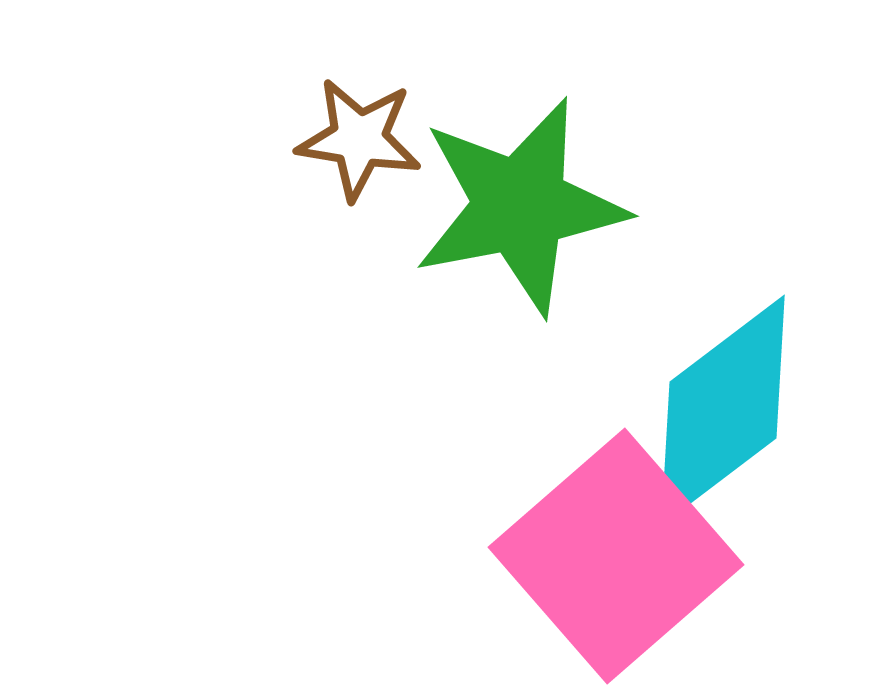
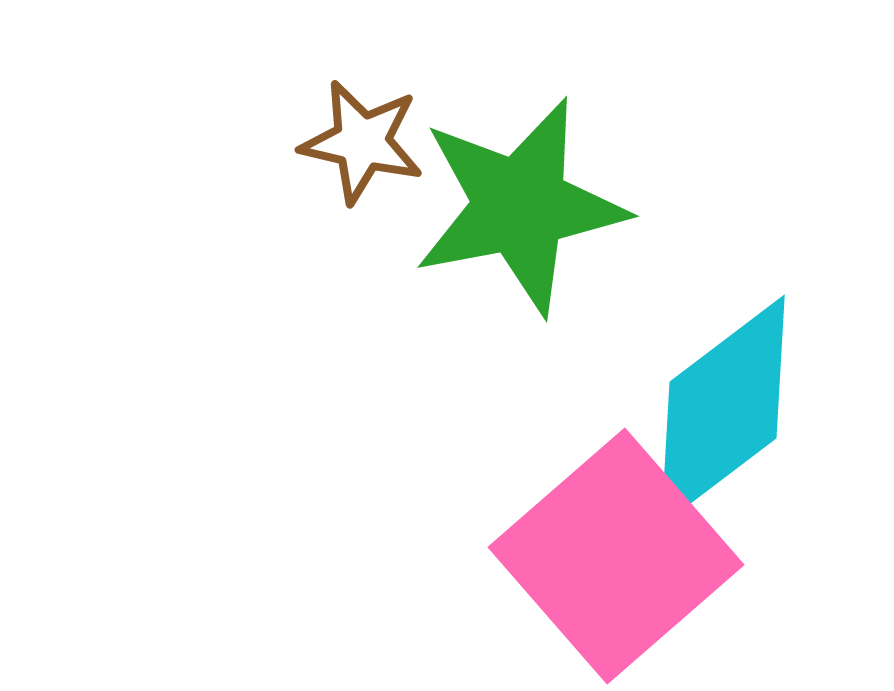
brown star: moved 3 px right, 3 px down; rotated 4 degrees clockwise
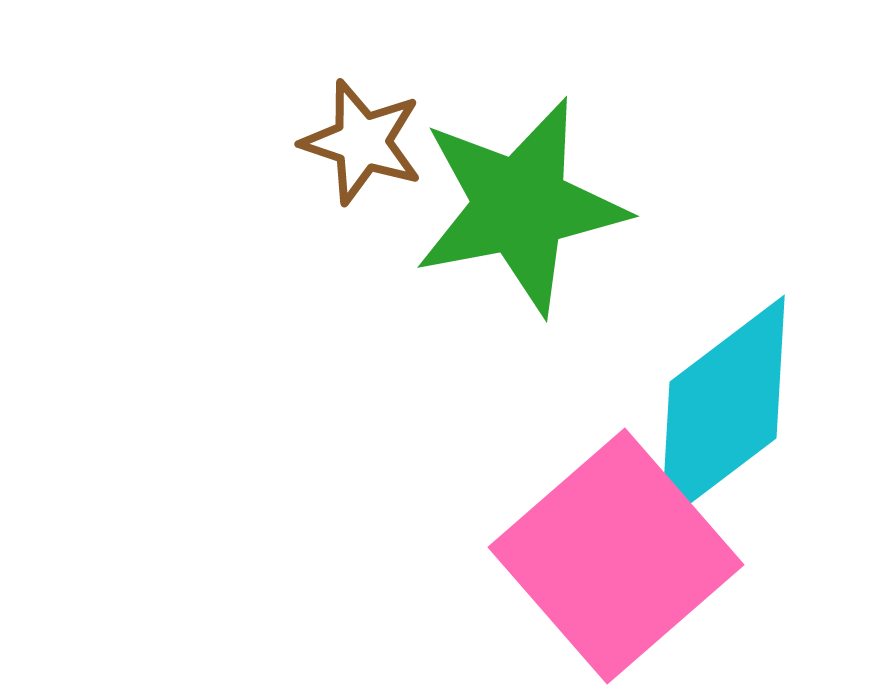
brown star: rotated 5 degrees clockwise
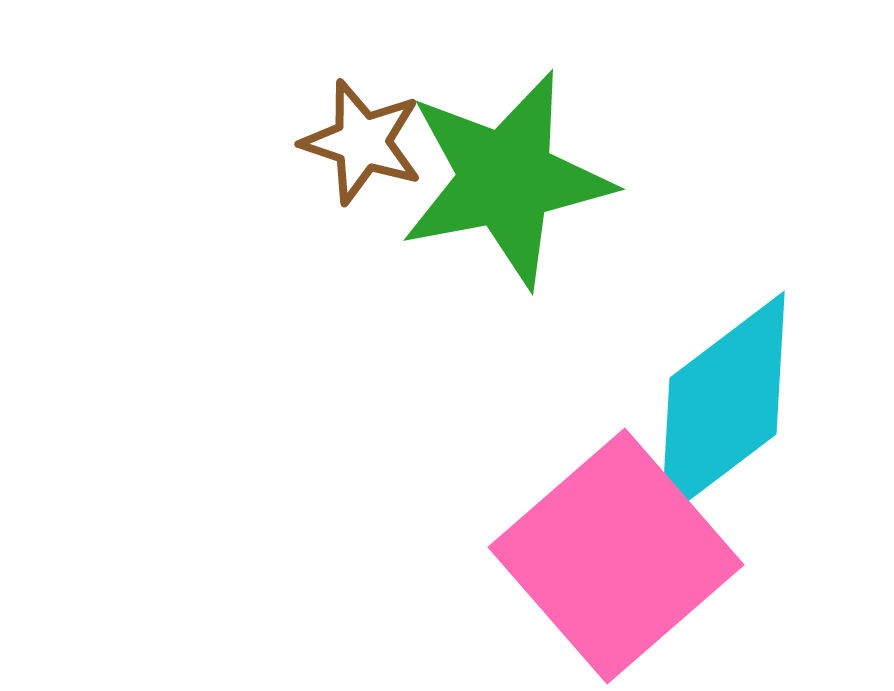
green star: moved 14 px left, 27 px up
cyan diamond: moved 4 px up
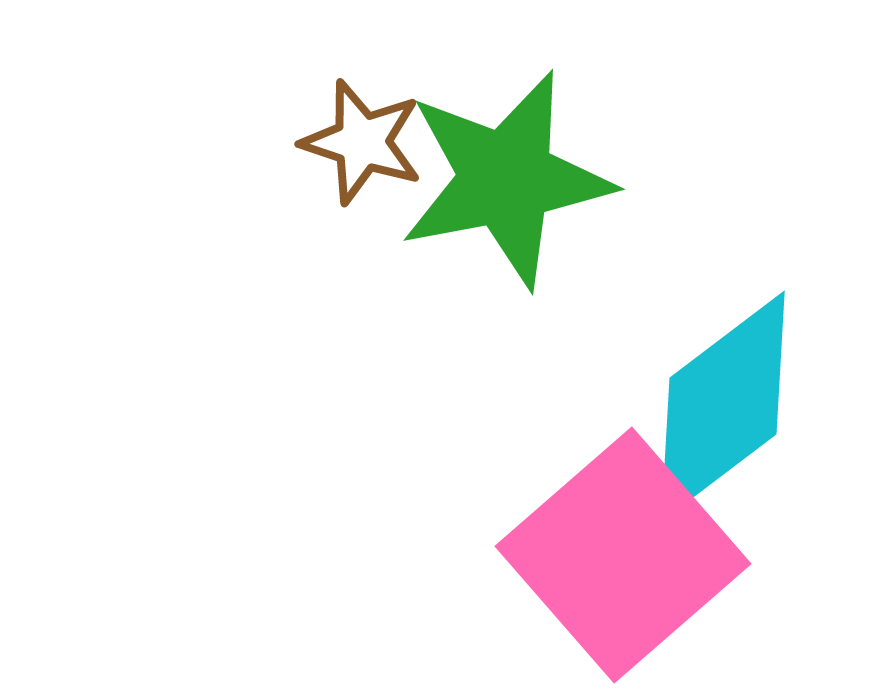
pink square: moved 7 px right, 1 px up
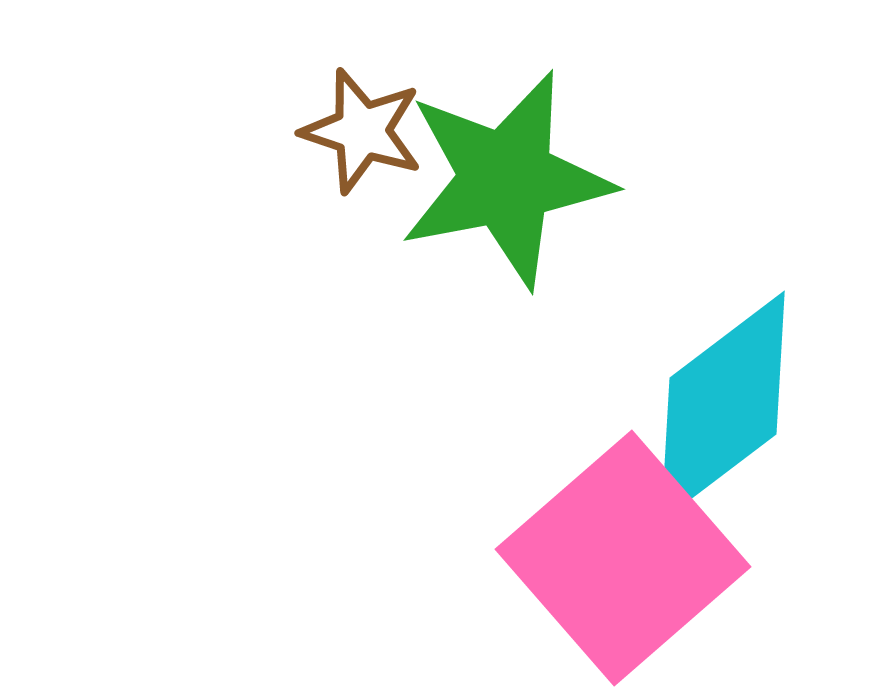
brown star: moved 11 px up
pink square: moved 3 px down
